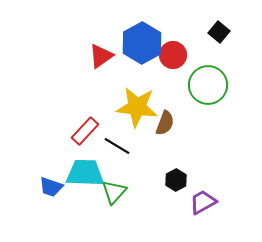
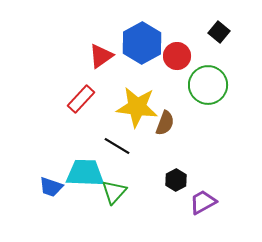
red circle: moved 4 px right, 1 px down
red rectangle: moved 4 px left, 32 px up
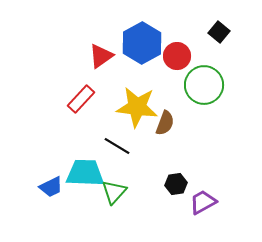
green circle: moved 4 px left
black hexagon: moved 4 px down; rotated 20 degrees clockwise
blue trapezoid: rotated 45 degrees counterclockwise
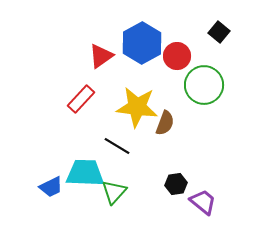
purple trapezoid: rotated 68 degrees clockwise
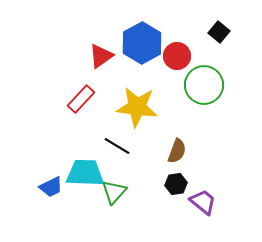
brown semicircle: moved 12 px right, 28 px down
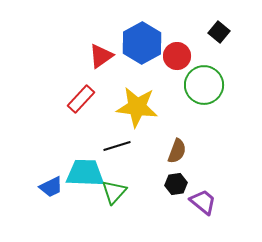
black line: rotated 48 degrees counterclockwise
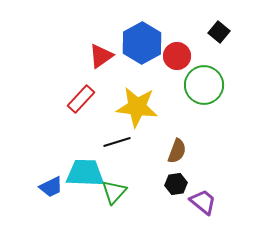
black line: moved 4 px up
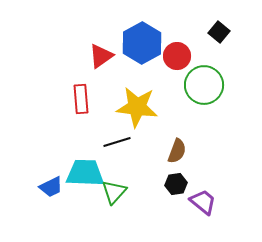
red rectangle: rotated 48 degrees counterclockwise
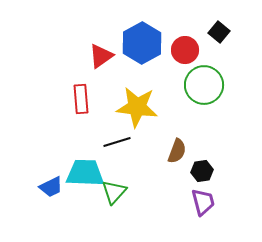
red circle: moved 8 px right, 6 px up
black hexagon: moved 26 px right, 13 px up
purple trapezoid: rotated 36 degrees clockwise
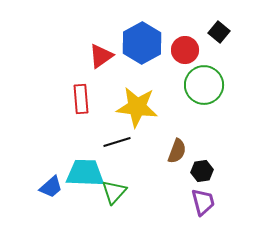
blue trapezoid: rotated 15 degrees counterclockwise
